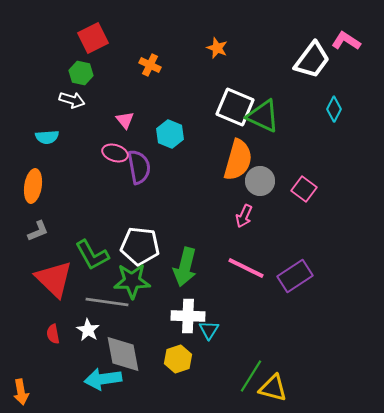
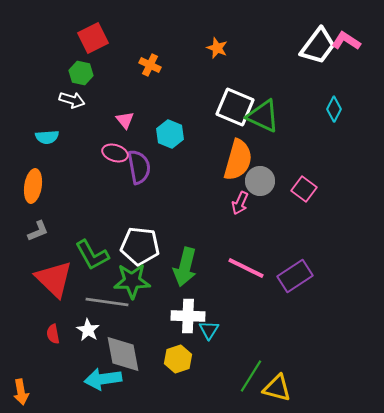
white trapezoid: moved 6 px right, 14 px up
pink arrow: moved 4 px left, 13 px up
yellow triangle: moved 4 px right
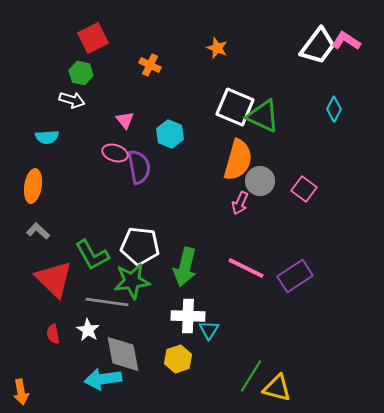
gray L-shape: rotated 115 degrees counterclockwise
green star: rotated 6 degrees counterclockwise
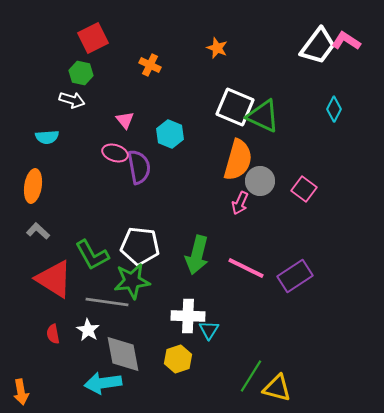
green arrow: moved 12 px right, 12 px up
red triangle: rotated 12 degrees counterclockwise
cyan arrow: moved 4 px down
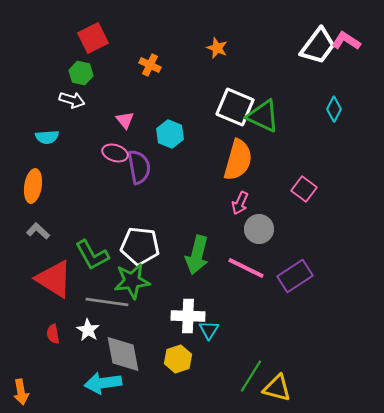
gray circle: moved 1 px left, 48 px down
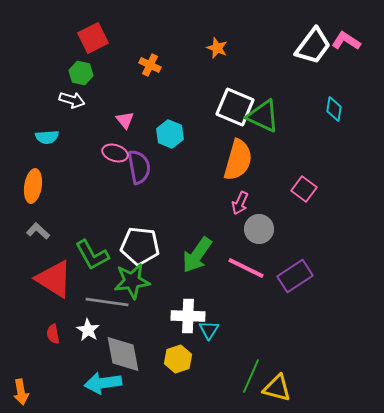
white trapezoid: moved 5 px left
cyan diamond: rotated 20 degrees counterclockwise
green arrow: rotated 21 degrees clockwise
green line: rotated 8 degrees counterclockwise
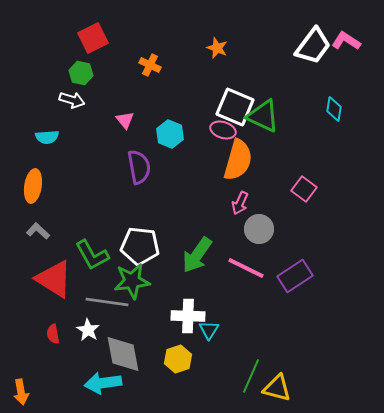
pink ellipse: moved 108 px right, 23 px up
